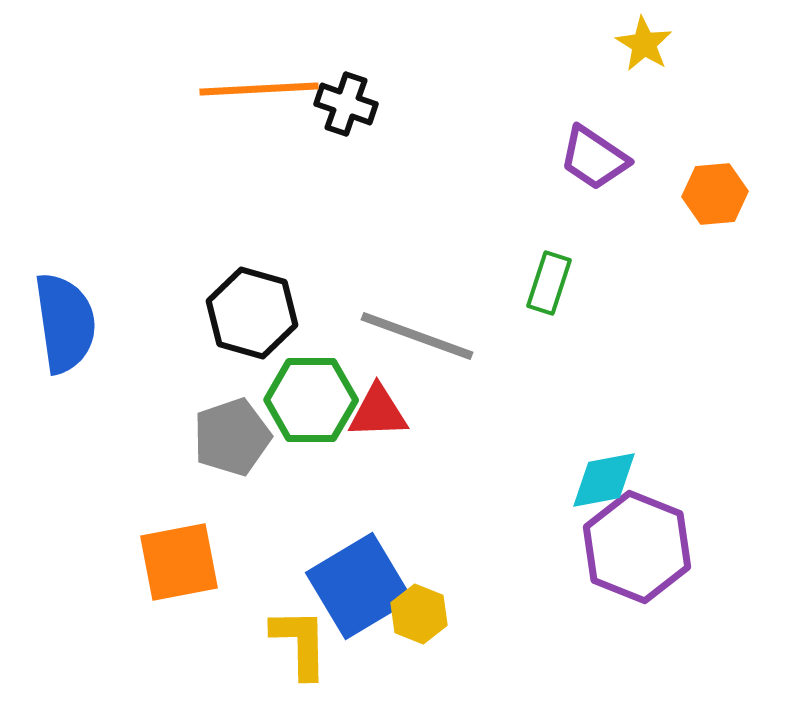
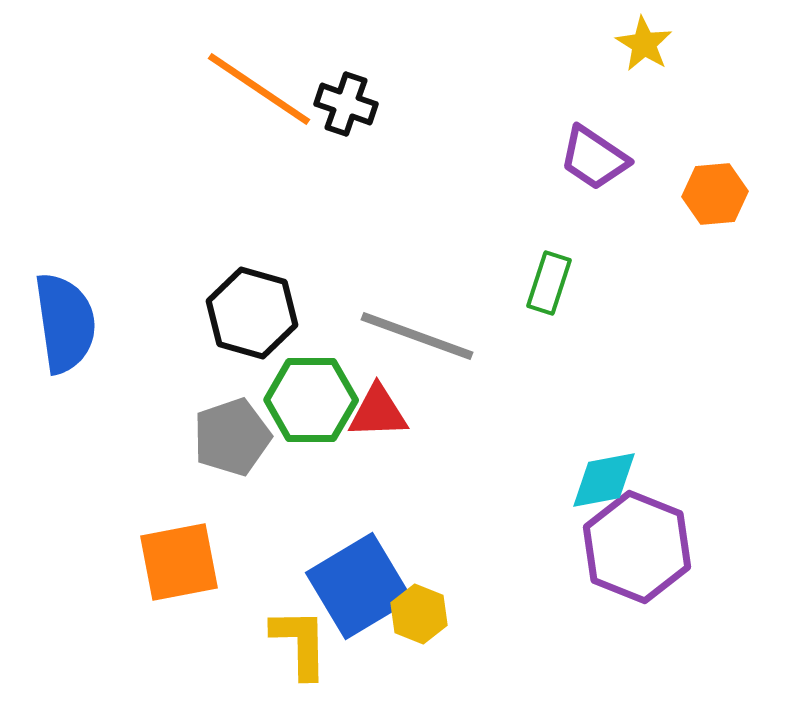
orange line: rotated 37 degrees clockwise
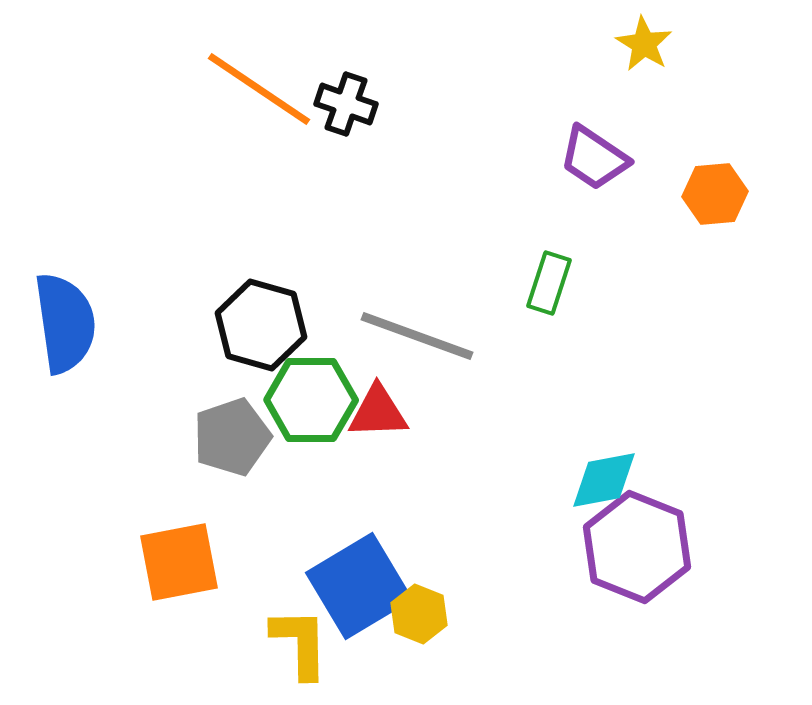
black hexagon: moved 9 px right, 12 px down
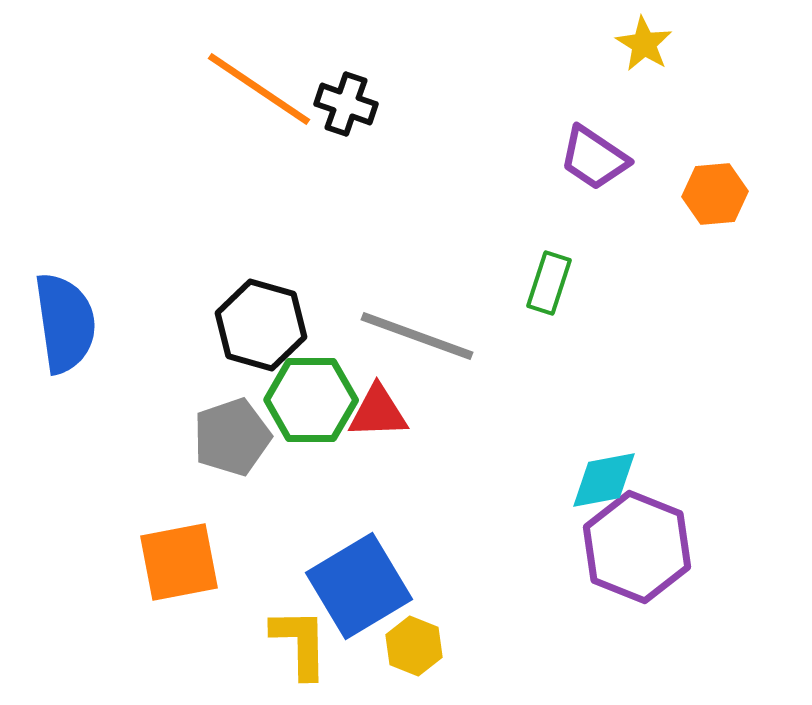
yellow hexagon: moved 5 px left, 32 px down
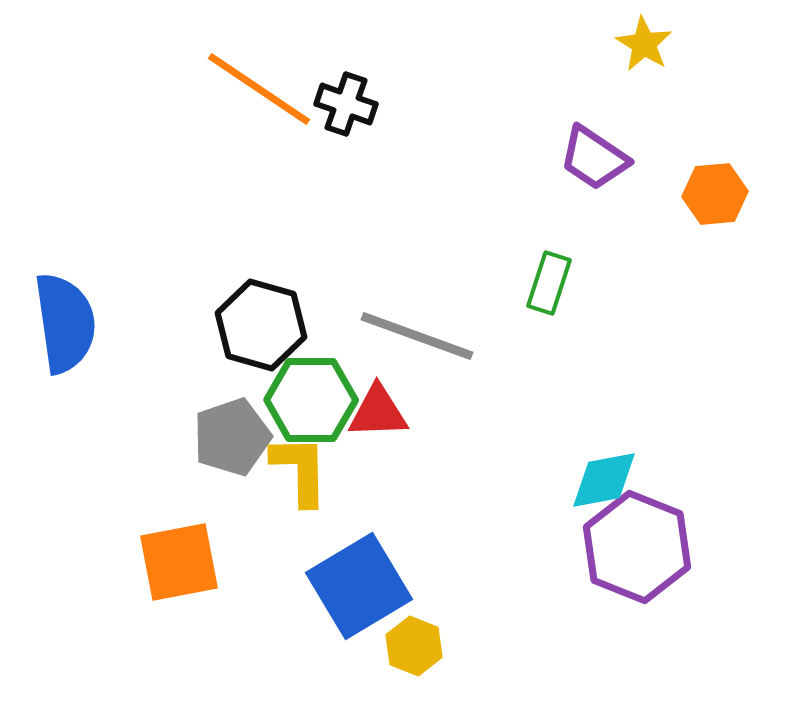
yellow L-shape: moved 173 px up
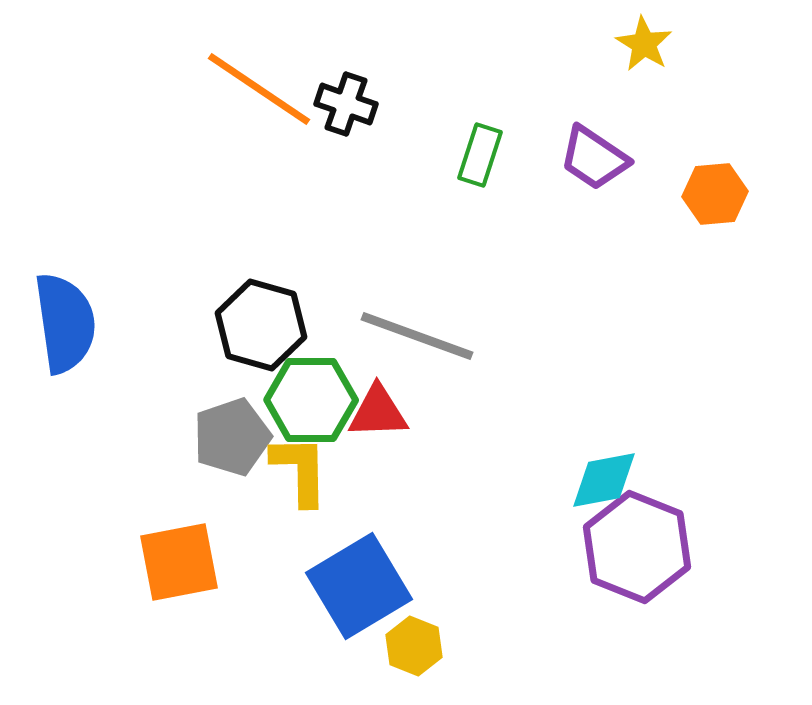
green rectangle: moved 69 px left, 128 px up
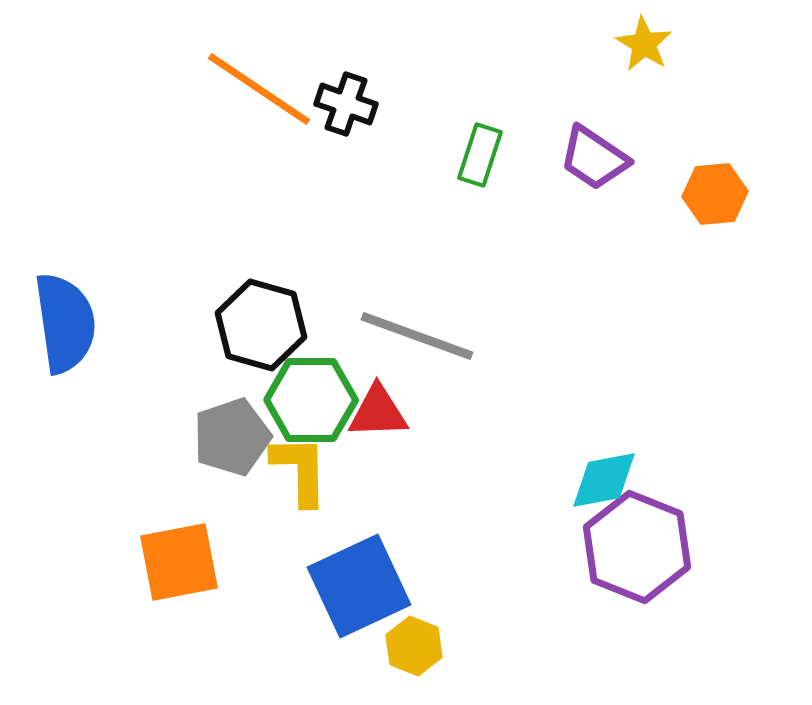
blue square: rotated 6 degrees clockwise
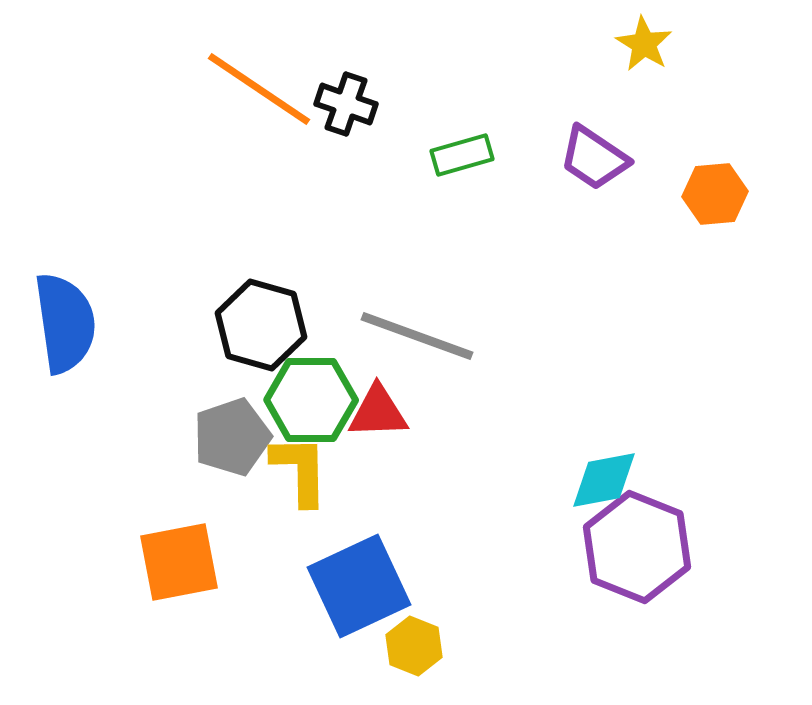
green rectangle: moved 18 px left; rotated 56 degrees clockwise
